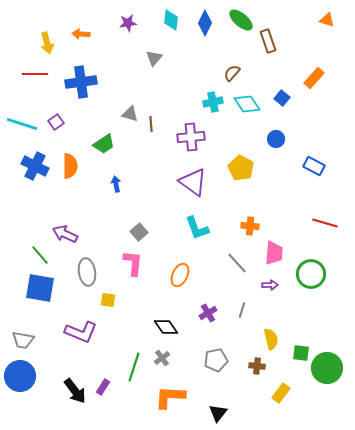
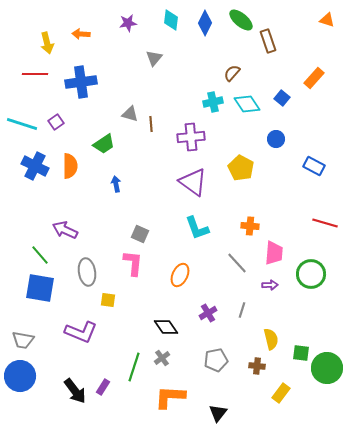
gray square at (139, 232): moved 1 px right, 2 px down; rotated 24 degrees counterclockwise
purple arrow at (65, 234): moved 4 px up
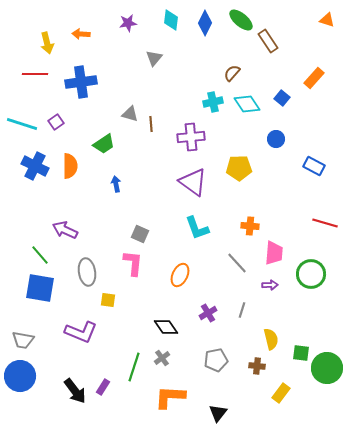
brown rectangle at (268, 41): rotated 15 degrees counterclockwise
yellow pentagon at (241, 168): moved 2 px left; rotated 30 degrees counterclockwise
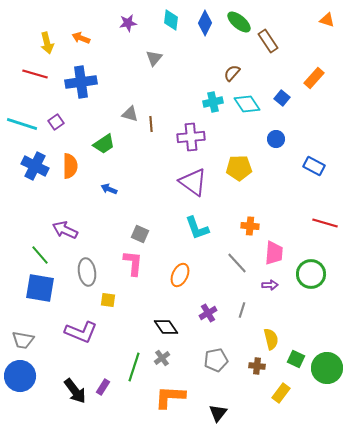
green ellipse at (241, 20): moved 2 px left, 2 px down
orange arrow at (81, 34): moved 4 px down; rotated 18 degrees clockwise
red line at (35, 74): rotated 15 degrees clockwise
blue arrow at (116, 184): moved 7 px left, 5 px down; rotated 56 degrees counterclockwise
green square at (301, 353): moved 5 px left, 6 px down; rotated 18 degrees clockwise
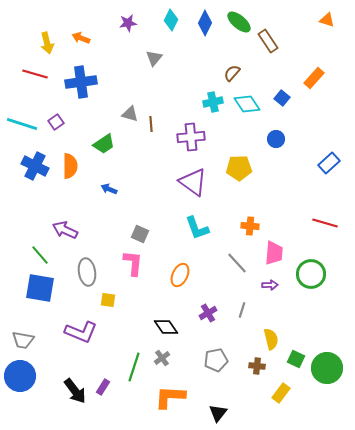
cyan diamond at (171, 20): rotated 20 degrees clockwise
blue rectangle at (314, 166): moved 15 px right, 3 px up; rotated 70 degrees counterclockwise
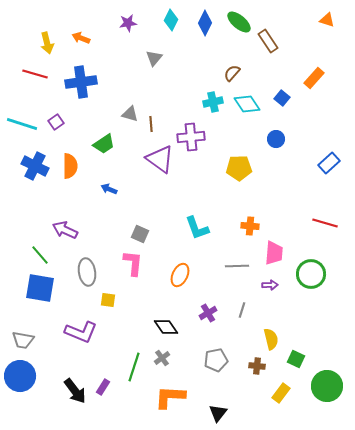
purple triangle at (193, 182): moved 33 px left, 23 px up
gray line at (237, 263): moved 3 px down; rotated 50 degrees counterclockwise
green circle at (327, 368): moved 18 px down
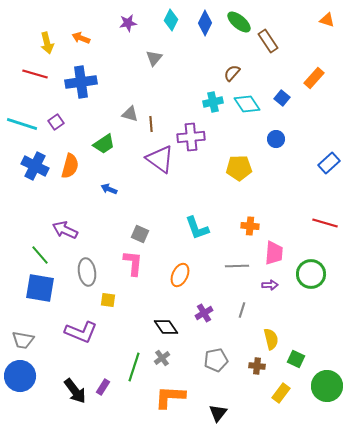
orange semicircle at (70, 166): rotated 15 degrees clockwise
purple cross at (208, 313): moved 4 px left
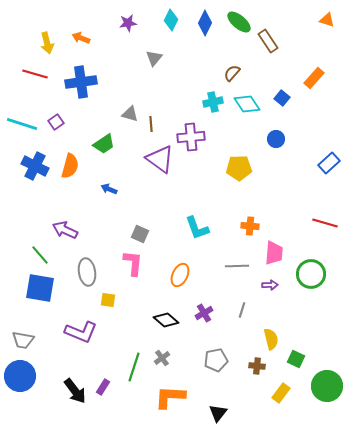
black diamond at (166, 327): moved 7 px up; rotated 15 degrees counterclockwise
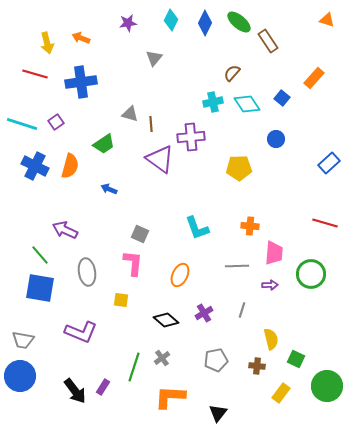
yellow square at (108, 300): moved 13 px right
